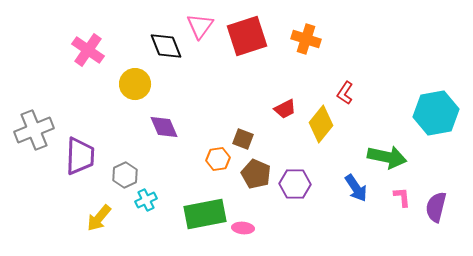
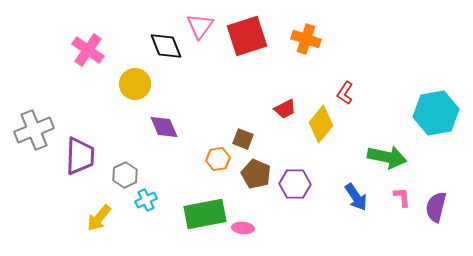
blue arrow: moved 9 px down
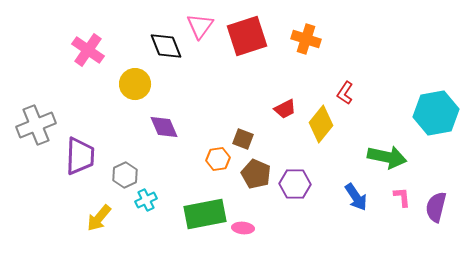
gray cross: moved 2 px right, 5 px up
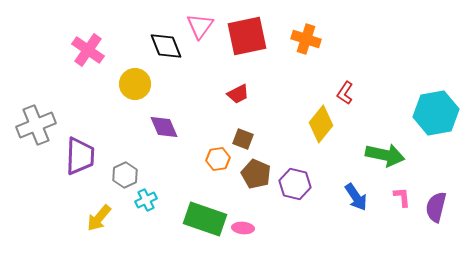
red square: rotated 6 degrees clockwise
red trapezoid: moved 47 px left, 15 px up
green arrow: moved 2 px left, 2 px up
purple hexagon: rotated 12 degrees clockwise
green rectangle: moved 5 px down; rotated 30 degrees clockwise
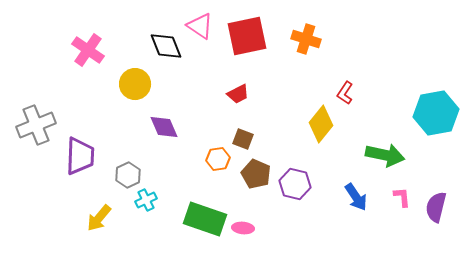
pink triangle: rotated 32 degrees counterclockwise
gray hexagon: moved 3 px right
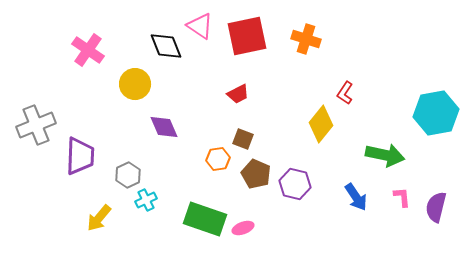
pink ellipse: rotated 25 degrees counterclockwise
